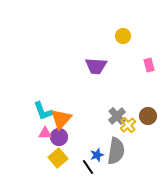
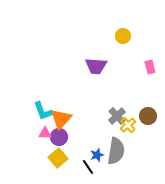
pink rectangle: moved 1 px right, 2 px down
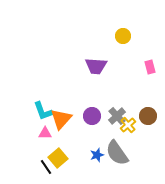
purple circle: moved 33 px right, 21 px up
gray semicircle: moved 1 px right, 2 px down; rotated 136 degrees clockwise
black line: moved 42 px left
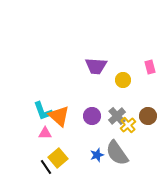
yellow circle: moved 44 px down
orange triangle: moved 2 px left, 3 px up; rotated 30 degrees counterclockwise
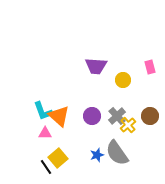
brown circle: moved 2 px right
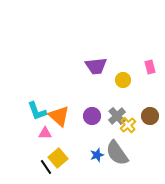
purple trapezoid: rotated 10 degrees counterclockwise
cyan L-shape: moved 6 px left
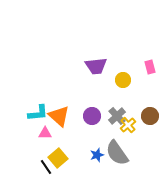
cyan L-shape: moved 1 px right, 2 px down; rotated 75 degrees counterclockwise
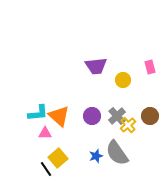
blue star: moved 1 px left, 1 px down
black line: moved 2 px down
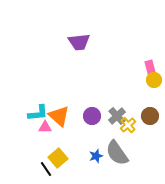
purple trapezoid: moved 17 px left, 24 px up
yellow circle: moved 31 px right
pink triangle: moved 6 px up
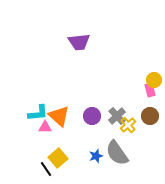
pink rectangle: moved 23 px down
